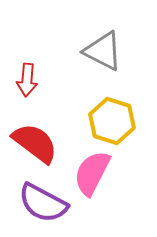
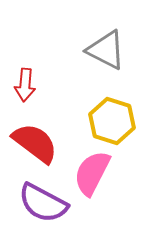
gray triangle: moved 3 px right, 1 px up
red arrow: moved 2 px left, 5 px down
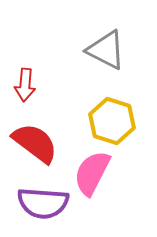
purple semicircle: rotated 24 degrees counterclockwise
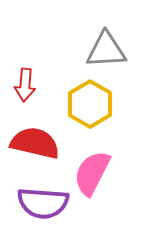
gray triangle: rotated 30 degrees counterclockwise
yellow hexagon: moved 22 px left, 17 px up; rotated 12 degrees clockwise
red semicircle: rotated 24 degrees counterclockwise
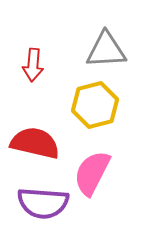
red arrow: moved 8 px right, 20 px up
yellow hexagon: moved 5 px right, 1 px down; rotated 15 degrees clockwise
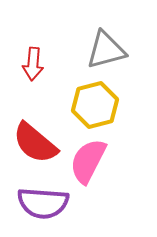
gray triangle: rotated 12 degrees counterclockwise
red arrow: moved 1 px up
red semicircle: rotated 153 degrees counterclockwise
pink semicircle: moved 4 px left, 12 px up
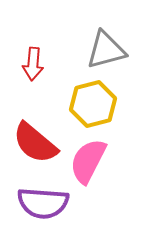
yellow hexagon: moved 2 px left, 1 px up
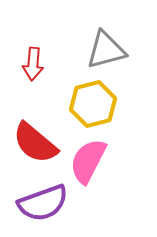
purple semicircle: rotated 24 degrees counterclockwise
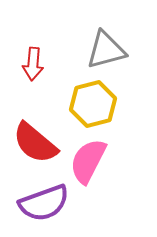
purple semicircle: moved 1 px right
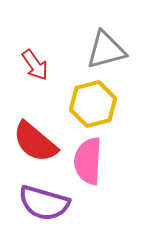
red arrow: moved 2 px right, 1 px down; rotated 40 degrees counterclockwise
red semicircle: moved 1 px up
pink semicircle: rotated 24 degrees counterclockwise
purple semicircle: rotated 36 degrees clockwise
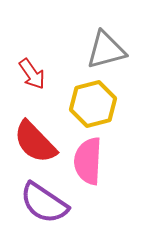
red arrow: moved 3 px left, 9 px down
red semicircle: rotated 6 degrees clockwise
purple semicircle: rotated 18 degrees clockwise
